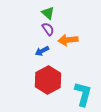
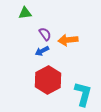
green triangle: moved 23 px left; rotated 48 degrees counterclockwise
purple semicircle: moved 3 px left, 5 px down
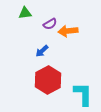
purple semicircle: moved 5 px right, 10 px up; rotated 96 degrees clockwise
orange arrow: moved 9 px up
blue arrow: rotated 16 degrees counterclockwise
cyan L-shape: rotated 15 degrees counterclockwise
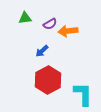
green triangle: moved 5 px down
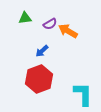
orange arrow: rotated 36 degrees clockwise
red hexagon: moved 9 px left, 1 px up; rotated 8 degrees clockwise
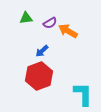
green triangle: moved 1 px right
purple semicircle: moved 1 px up
red hexagon: moved 3 px up
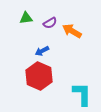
orange arrow: moved 4 px right
blue arrow: rotated 16 degrees clockwise
red hexagon: rotated 16 degrees counterclockwise
cyan L-shape: moved 1 px left
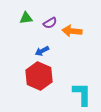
orange arrow: rotated 24 degrees counterclockwise
